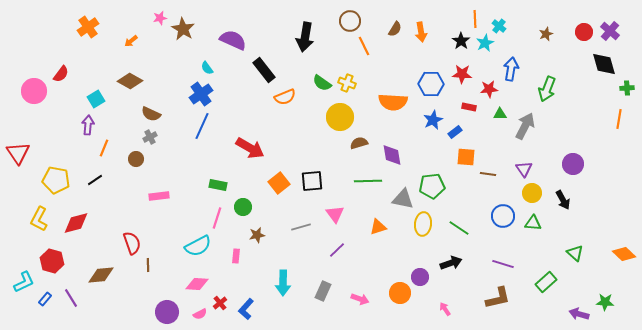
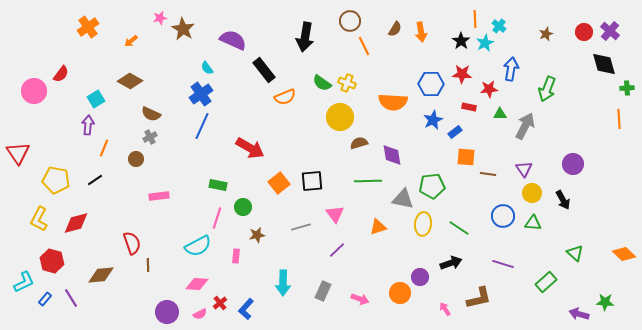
orange line at (619, 119): rotated 12 degrees counterclockwise
brown L-shape at (498, 298): moved 19 px left
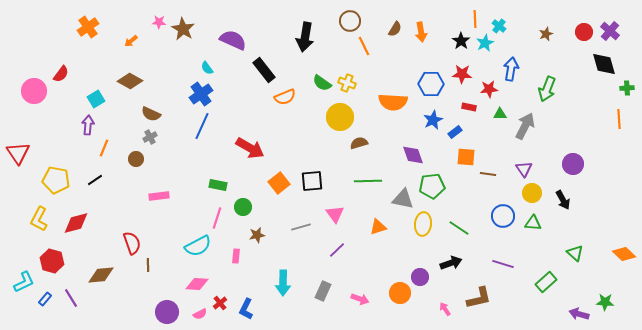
pink star at (160, 18): moved 1 px left, 4 px down; rotated 16 degrees clockwise
purple diamond at (392, 155): moved 21 px right; rotated 10 degrees counterclockwise
blue L-shape at (246, 309): rotated 15 degrees counterclockwise
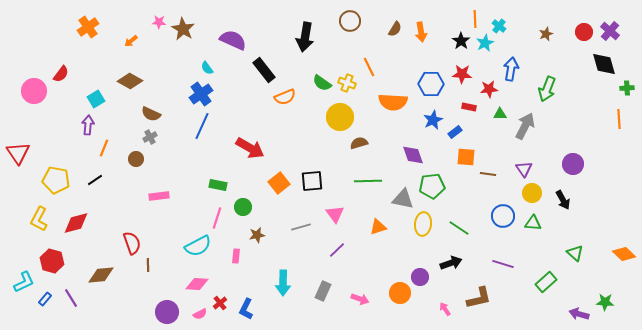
orange line at (364, 46): moved 5 px right, 21 px down
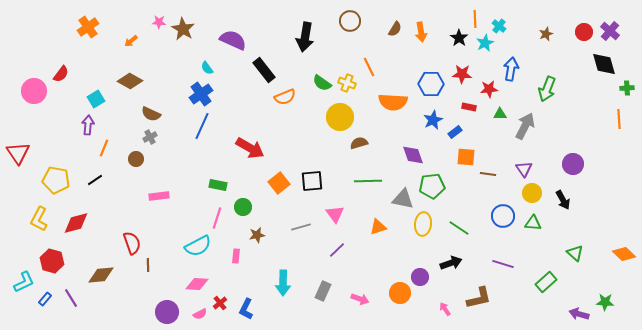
black star at (461, 41): moved 2 px left, 3 px up
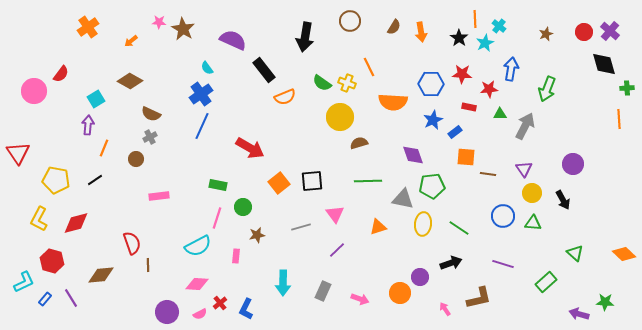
brown semicircle at (395, 29): moved 1 px left, 2 px up
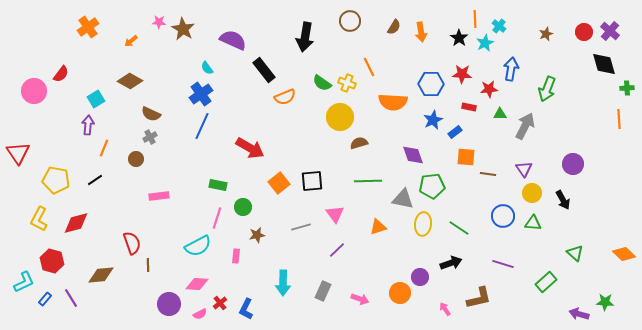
purple circle at (167, 312): moved 2 px right, 8 px up
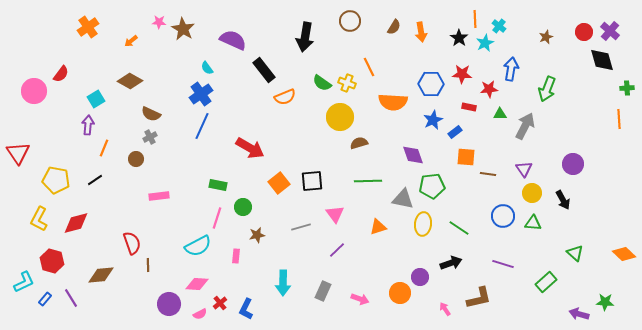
brown star at (546, 34): moved 3 px down
black diamond at (604, 64): moved 2 px left, 4 px up
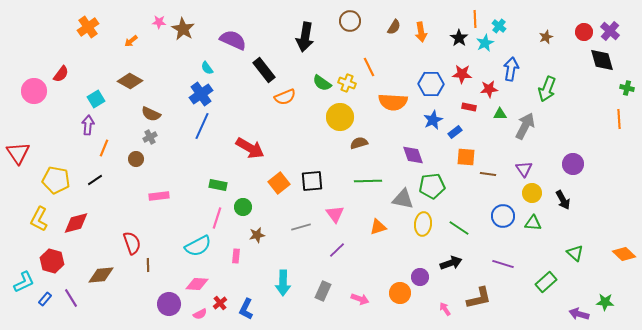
green cross at (627, 88): rotated 16 degrees clockwise
